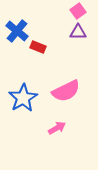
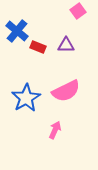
purple triangle: moved 12 px left, 13 px down
blue star: moved 3 px right
pink arrow: moved 2 px left, 2 px down; rotated 36 degrees counterclockwise
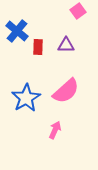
red rectangle: rotated 70 degrees clockwise
pink semicircle: rotated 16 degrees counterclockwise
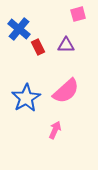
pink square: moved 3 px down; rotated 21 degrees clockwise
blue cross: moved 2 px right, 2 px up
red rectangle: rotated 28 degrees counterclockwise
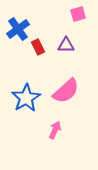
blue cross: moved 1 px left; rotated 15 degrees clockwise
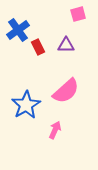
blue cross: moved 1 px down
blue star: moved 7 px down
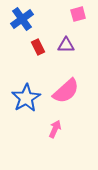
blue cross: moved 4 px right, 11 px up
blue star: moved 7 px up
pink arrow: moved 1 px up
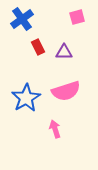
pink square: moved 1 px left, 3 px down
purple triangle: moved 2 px left, 7 px down
pink semicircle: rotated 24 degrees clockwise
pink arrow: rotated 42 degrees counterclockwise
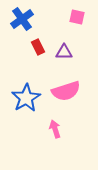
pink square: rotated 28 degrees clockwise
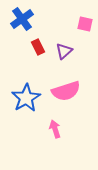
pink square: moved 8 px right, 7 px down
purple triangle: moved 1 px up; rotated 42 degrees counterclockwise
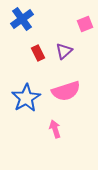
pink square: rotated 35 degrees counterclockwise
red rectangle: moved 6 px down
